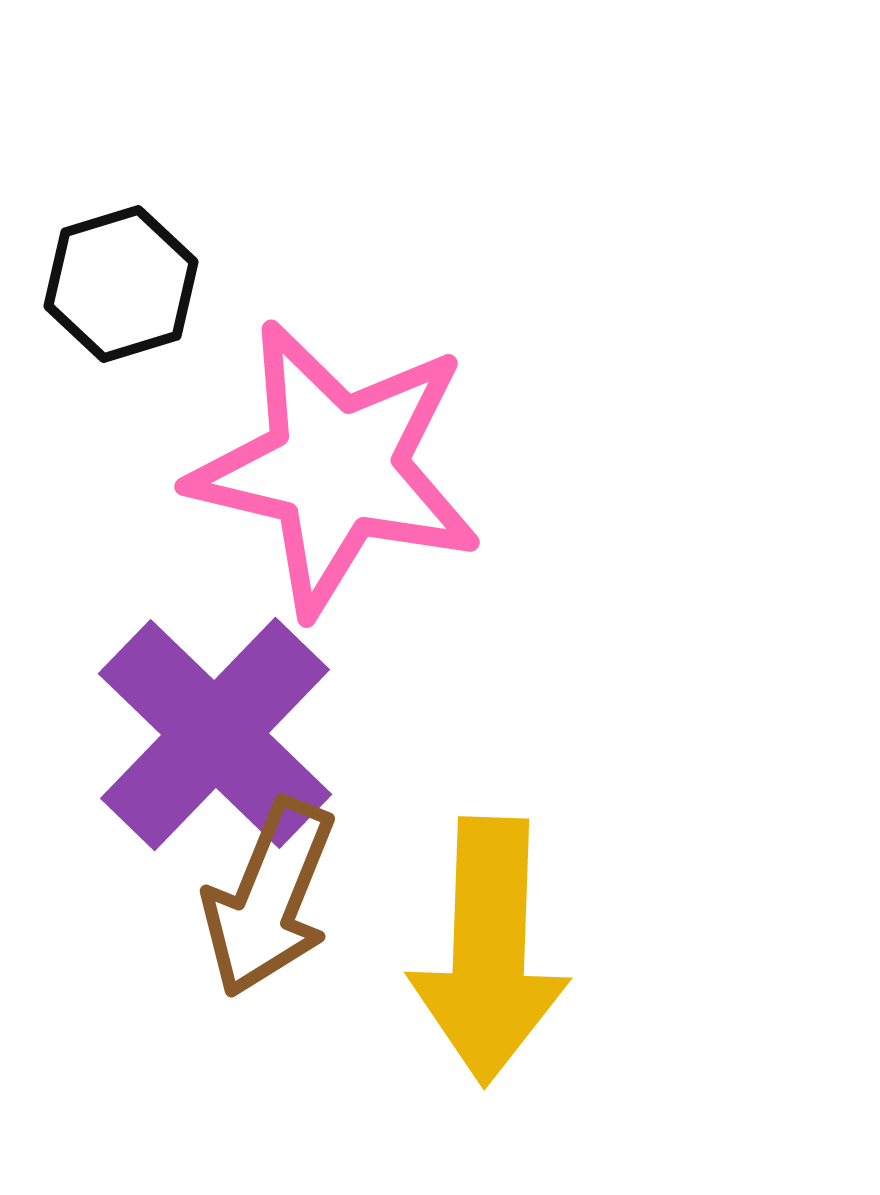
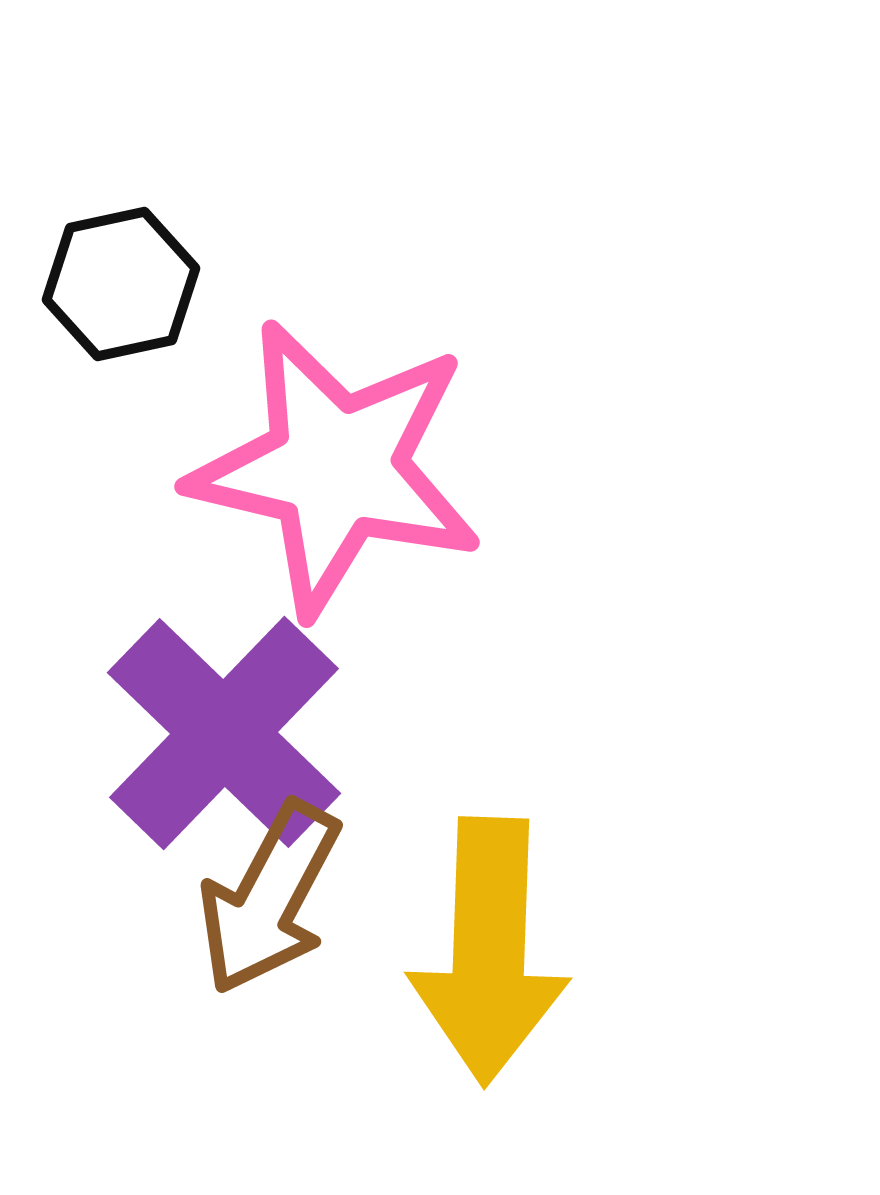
black hexagon: rotated 5 degrees clockwise
purple cross: moved 9 px right, 1 px up
brown arrow: rotated 6 degrees clockwise
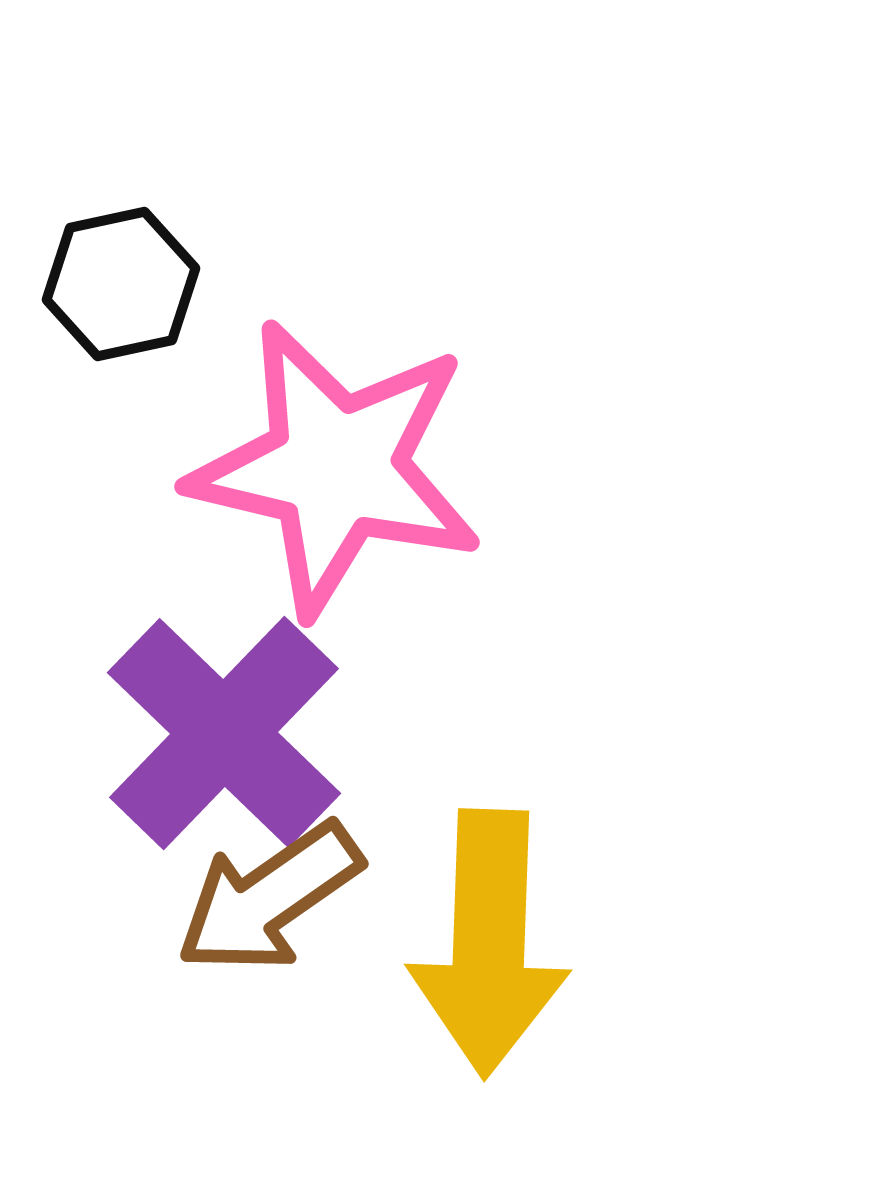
brown arrow: rotated 27 degrees clockwise
yellow arrow: moved 8 px up
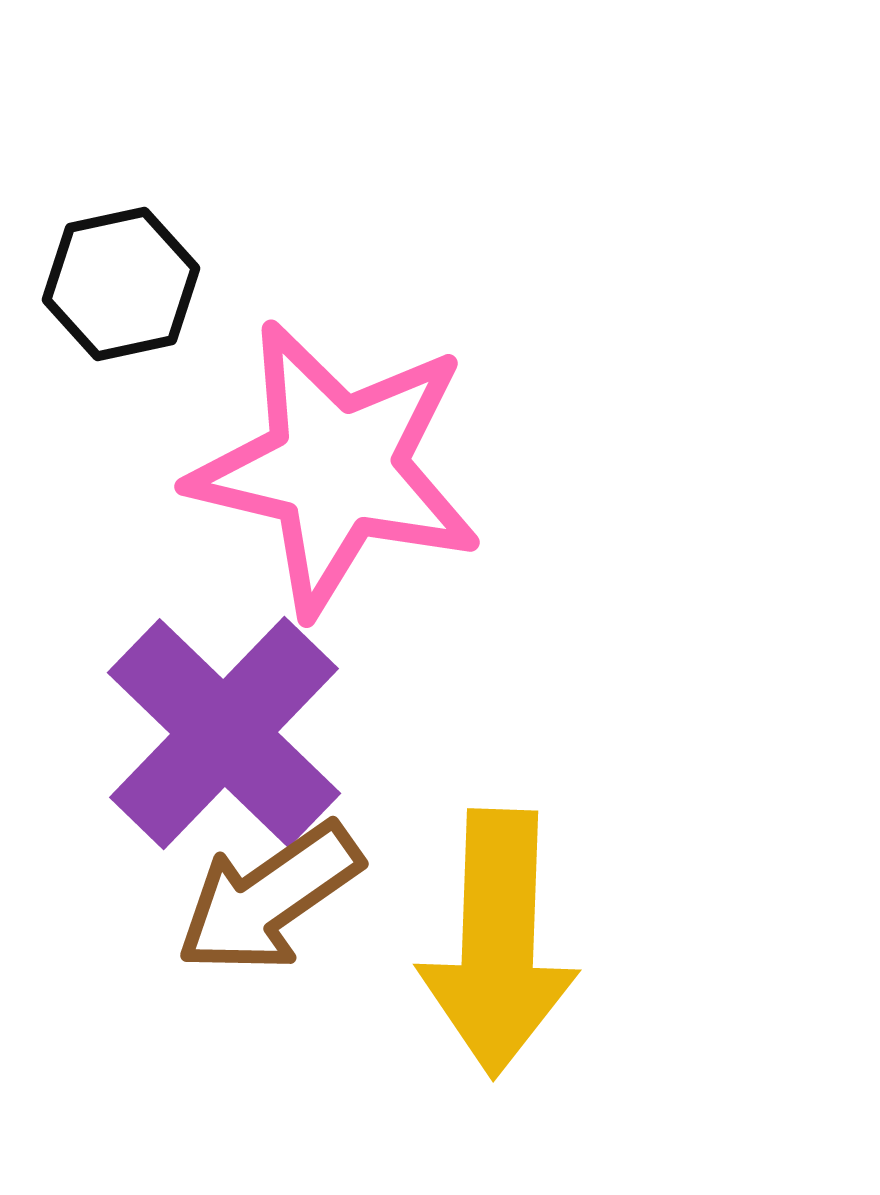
yellow arrow: moved 9 px right
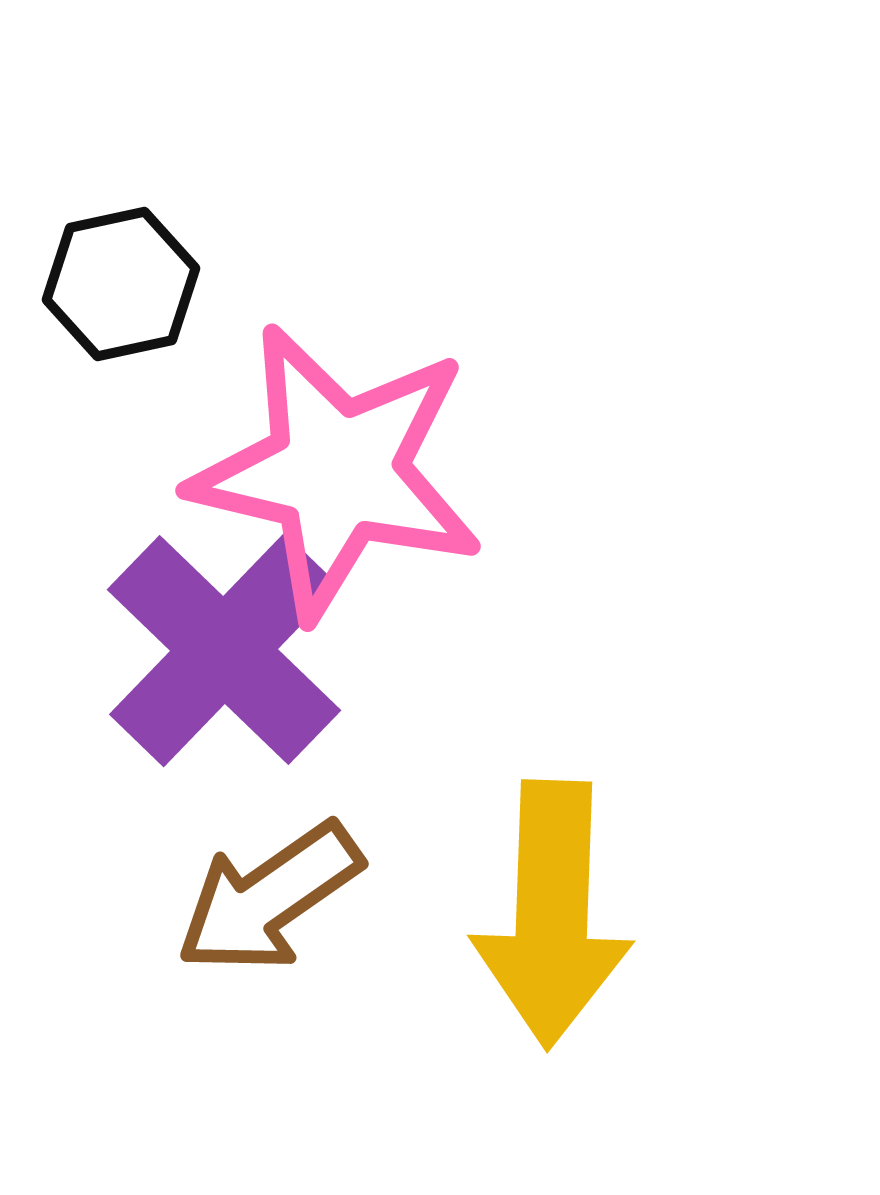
pink star: moved 1 px right, 4 px down
purple cross: moved 83 px up
yellow arrow: moved 54 px right, 29 px up
